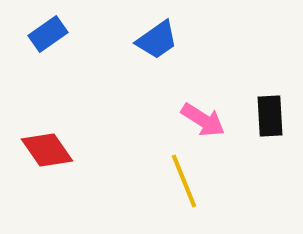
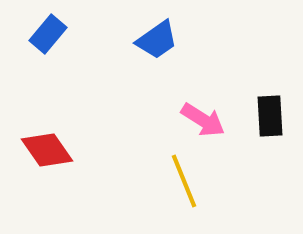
blue rectangle: rotated 15 degrees counterclockwise
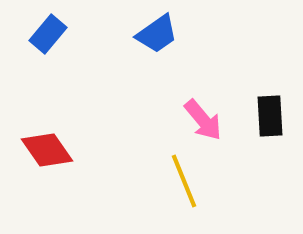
blue trapezoid: moved 6 px up
pink arrow: rotated 18 degrees clockwise
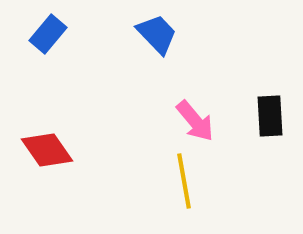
blue trapezoid: rotated 99 degrees counterclockwise
pink arrow: moved 8 px left, 1 px down
yellow line: rotated 12 degrees clockwise
